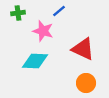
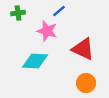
pink star: moved 4 px right
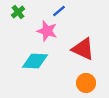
green cross: moved 1 px up; rotated 32 degrees counterclockwise
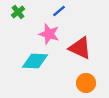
pink star: moved 2 px right, 3 px down
red triangle: moved 3 px left, 1 px up
